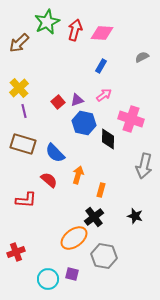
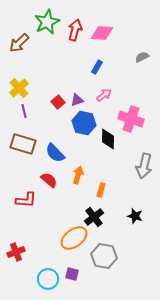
blue rectangle: moved 4 px left, 1 px down
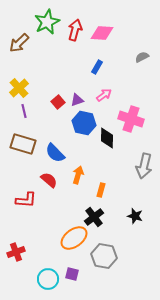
black diamond: moved 1 px left, 1 px up
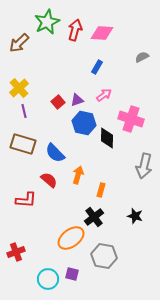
orange ellipse: moved 3 px left
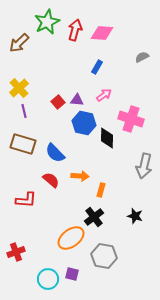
purple triangle: rotated 24 degrees clockwise
orange arrow: moved 2 px right, 1 px down; rotated 78 degrees clockwise
red semicircle: moved 2 px right
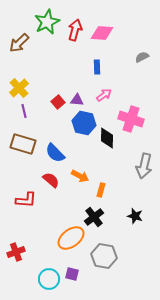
blue rectangle: rotated 32 degrees counterclockwise
orange arrow: rotated 24 degrees clockwise
cyan circle: moved 1 px right
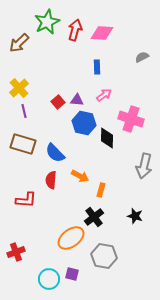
red semicircle: rotated 126 degrees counterclockwise
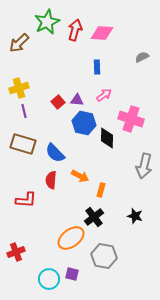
yellow cross: rotated 24 degrees clockwise
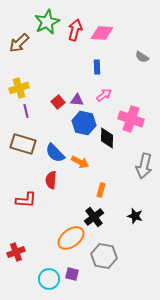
gray semicircle: rotated 120 degrees counterclockwise
purple line: moved 2 px right
orange arrow: moved 14 px up
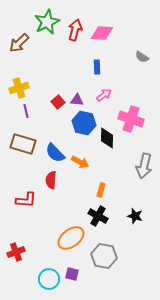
black cross: moved 4 px right, 1 px up; rotated 24 degrees counterclockwise
